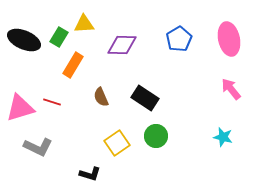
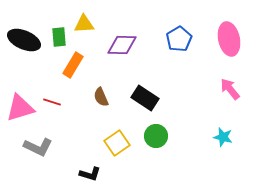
green rectangle: rotated 36 degrees counterclockwise
pink arrow: moved 1 px left
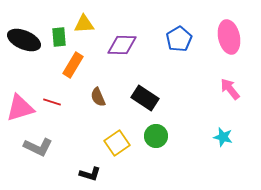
pink ellipse: moved 2 px up
brown semicircle: moved 3 px left
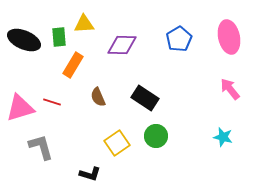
gray L-shape: moved 3 px right; rotated 132 degrees counterclockwise
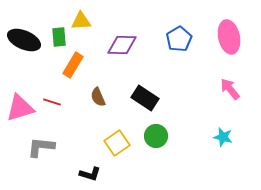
yellow triangle: moved 3 px left, 3 px up
gray L-shape: rotated 68 degrees counterclockwise
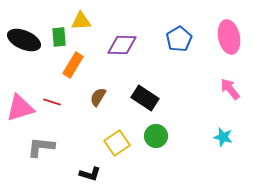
brown semicircle: rotated 54 degrees clockwise
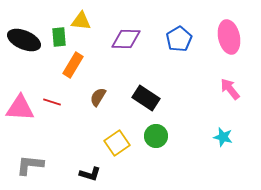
yellow triangle: rotated 10 degrees clockwise
purple diamond: moved 4 px right, 6 px up
black rectangle: moved 1 px right
pink triangle: rotated 20 degrees clockwise
gray L-shape: moved 11 px left, 18 px down
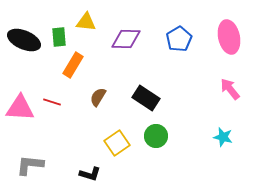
yellow triangle: moved 5 px right, 1 px down
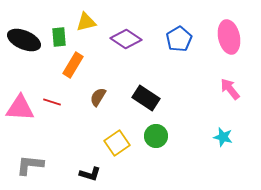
yellow triangle: rotated 20 degrees counterclockwise
purple diamond: rotated 32 degrees clockwise
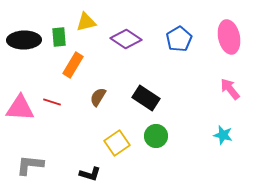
black ellipse: rotated 24 degrees counterclockwise
cyan star: moved 2 px up
